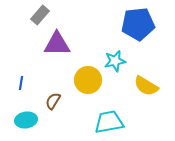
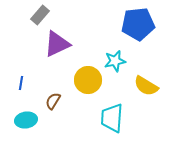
purple triangle: rotated 24 degrees counterclockwise
cyan trapezoid: moved 3 px right, 4 px up; rotated 76 degrees counterclockwise
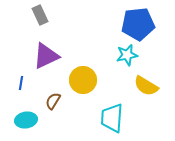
gray rectangle: rotated 66 degrees counterclockwise
purple triangle: moved 11 px left, 12 px down
cyan star: moved 12 px right, 6 px up
yellow circle: moved 5 px left
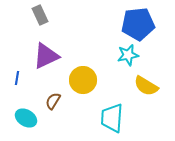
cyan star: moved 1 px right
blue line: moved 4 px left, 5 px up
cyan ellipse: moved 2 px up; rotated 40 degrees clockwise
